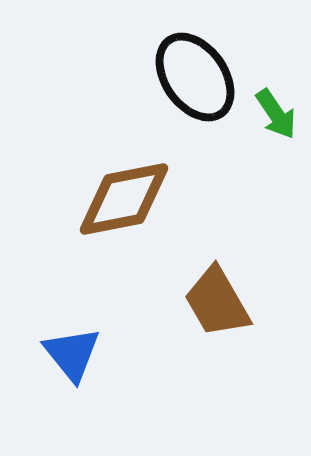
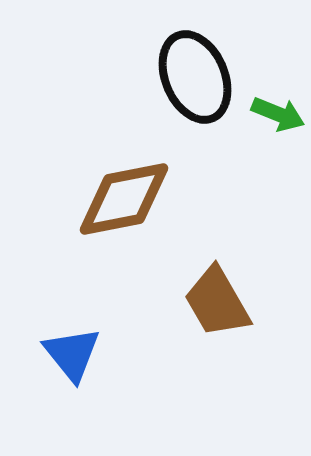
black ellipse: rotated 12 degrees clockwise
green arrow: moved 2 px right; rotated 34 degrees counterclockwise
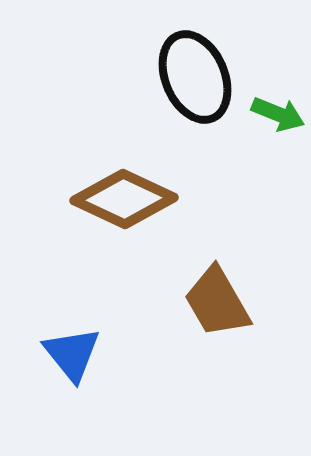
brown diamond: rotated 36 degrees clockwise
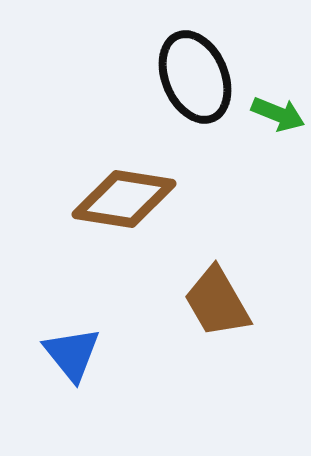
brown diamond: rotated 16 degrees counterclockwise
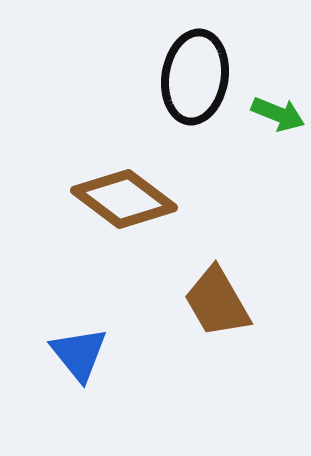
black ellipse: rotated 32 degrees clockwise
brown diamond: rotated 28 degrees clockwise
blue triangle: moved 7 px right
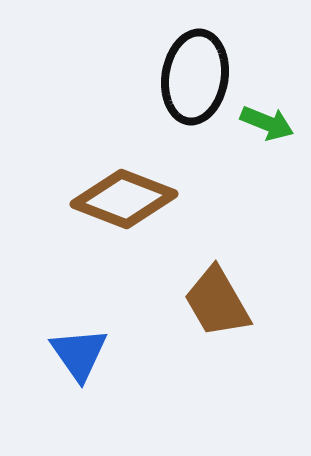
green arrow: moved 11 px left, 9 px down
brown diamond: rotated 16 degrees counterclockwise
blue triangle: rotated 4 degrees clockwise
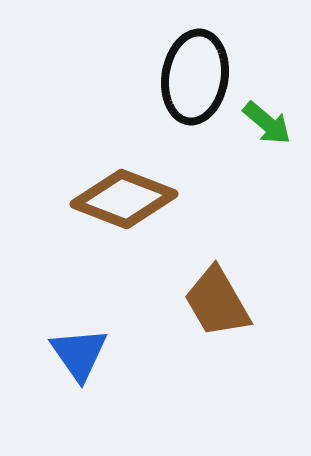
green arrow: rotated 18 degrees clockwise
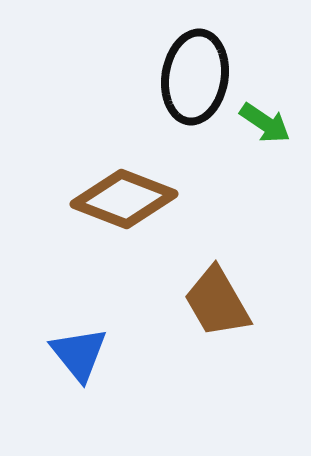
green arrow: moved 2 px left; rotated 6 degrees counterclockwise
blue triangle: rotated 4 degrees counterclockwise
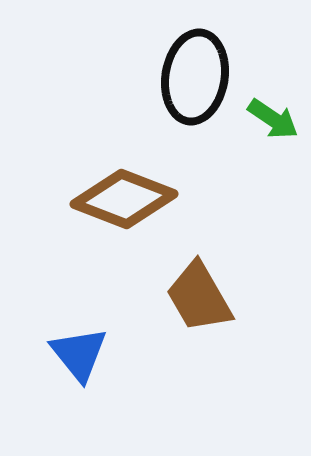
green arrow: moved 8 px right, 4 px up
brown trapezoid: moved 18 px left, 5 px up
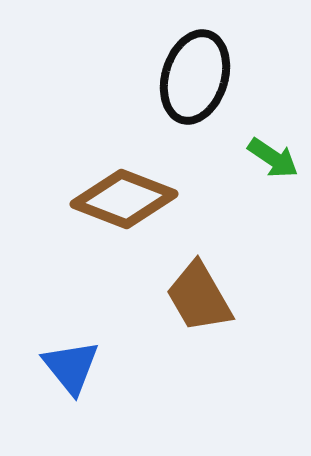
black ellipse: rotated 8 degrees clockwise
green arrow: moved 39 px down
blue triangle: moved 8 px left, 13 px down
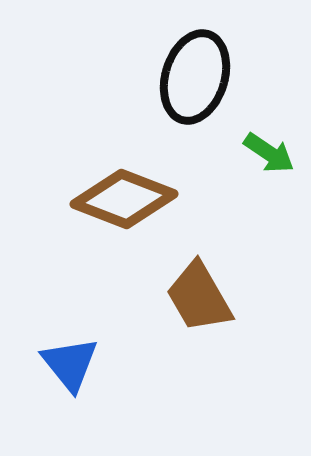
green arrow: moved 4 px left, 5 px up
blue triangle: moved 1 px left, 3 px up
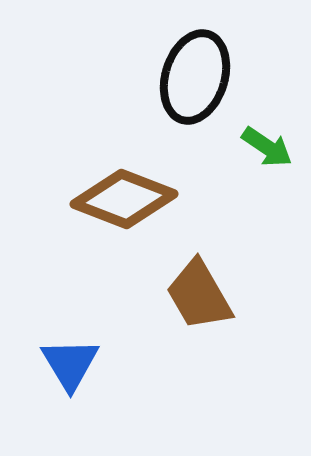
green arrow: moved 2 px left, 6 px up
brown trapezoid: moved 2 px up
blue triangle: rotated 8 degrees clockwise
